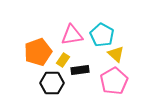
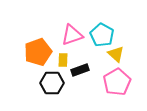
pink triangle: rotated 10 degrees counterclockwise
yellow rectangle: rotated 32 degrees counterclockwise
black rectangle: rotated 12 degrees counterclockwise
pink pentagon: moved 3 px right, 1 px down
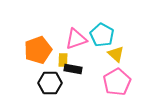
pink triangle: moved 4 px right, 4 px down
orange pentagon: moved 2 px up
black rectangle: moved 7 px left, 1 px up; rotated 30 degrees clockwise
black hexagon: moved 2 px left
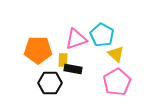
orange pentagon: rotated 20 degrees clockwise
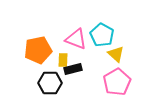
pink triangle: rotated 40 degrees clockwise
orange pentagon: rotated 12 degrees counterclockwise
black rectangle: rotated 24 degrees counterclockwise
